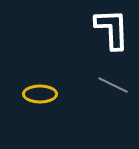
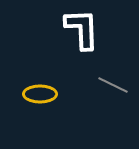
white L-shape: moved 30 px left
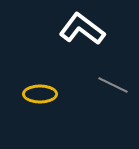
white L-shape: rotated 51 degrees counterclockwise
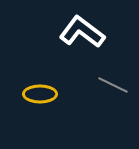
white L-shape: moved 3 px down
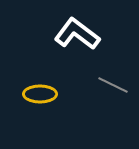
white L-shape: moved 5 px left, 2 px down
